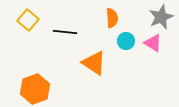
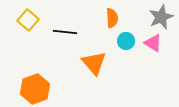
orange triangle: rotated 16 degrees clockwise
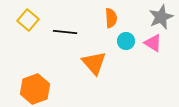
orange semicircle: moved 1 px left
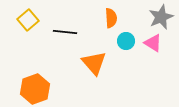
yellow square: rotated 10 degrees clockwise
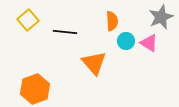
orange semicircle: moved 1 px right, 3 px down
pink triangle: moved 4 px left
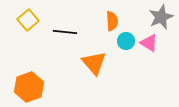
orange hexagon: moved 6 px left, 2 px up
